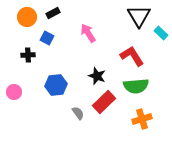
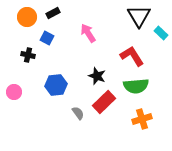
black cross: rotated 16 degrees clockwise
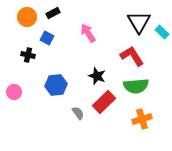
black triangle: moved 6 px down
cyan rectangle: moved 1 px right, 1 px up
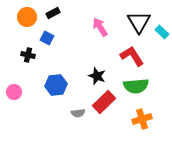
pink arrow: moved 12 px right, 6 px up
gray semicircle: rotated 120 degrees clockwise
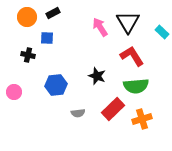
black triangle: moved 11 px left
blue square: rotated 24 degrees counterclockwise
red rectangle: moved 9 px right, 7 px down
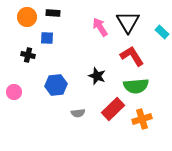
black rectangle: rotated 32 degrees clockwise
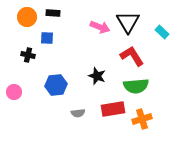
pink arrow: rotated 144 degrees clockwise
red rectangle: rotated 35 degrees clockwise
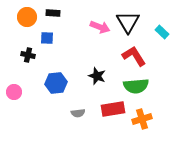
red L-shape: moved 2 px right
blue hexagon: moved 2 px up
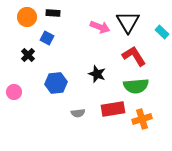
blue square: rotated 24 degrees clockwise
black cross: rotated 32 degrees clockwise
black star: moved 2 px up
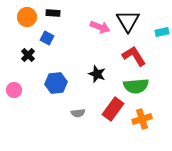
black triangle: moved 1 px up
cyan rectangle: rotated 56 degrees counterclockwise
pink circle: moved 2 px up
red rectangle: rotated 45 degrees counterclockwise
